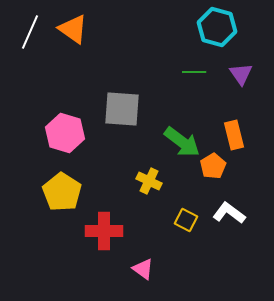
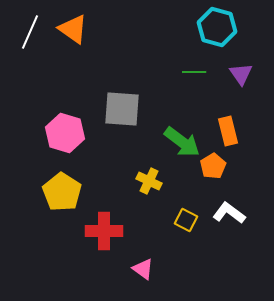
orange rectangle: moved 6 px left, 4 px up
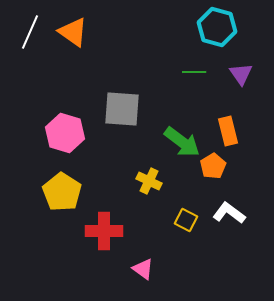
orange triangle: moved 3 px down
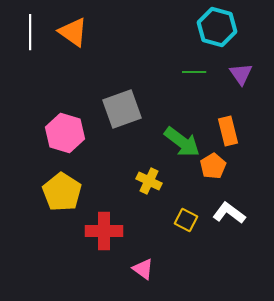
white line: rotated 24 degrees counterclockwise
gray square: rotated 24 degrees counterclockwise
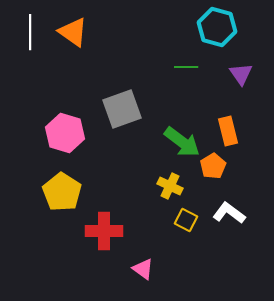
green line: moved 8 px left, 5 px up
yellow cross: moved 21 px right, 5 px down
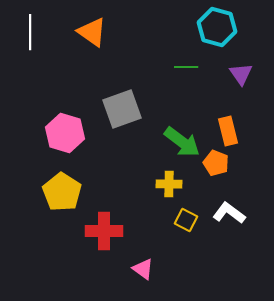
orange triangle: moved 19 px right
orange pentagon: moved 3 px right, 3 px up; rotated 20 degrees counterclockwise
yellow cross: moved 1 px left, 2 px up; rotated 25 degrees counterclockwise
